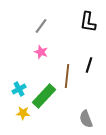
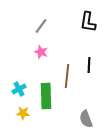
black line: rotated 14 degrees counterclockwise
green rectangle: moved 2 px right; rotated 45 degrees counterclockwise
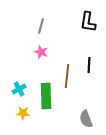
gray line: rotated 21 degrees counterclockwise
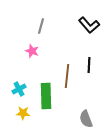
black L-shape: moved 1 px right, 3 px down; rotated 50 degrees counterclockwise
pink star: moved 9 px left, 1 px up
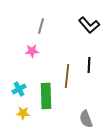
pink star: rotated 24 degrees counterclockwise
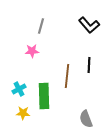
green rectangle: moved 2 px left
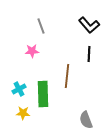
gray line: rotated 35 degrees counterclockwise
black line: moved 11 px up
green rectangle: moved 1 px left, 2 px up
gray semicircle: moved 1 px down
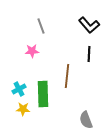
yellow star: moved 4 px up
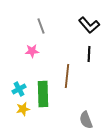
yellow star: rotated 16 degrees counterclockwise
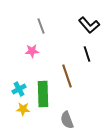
black line: moved 2 px left; rotated 21 degrees counterclockwise
brown line: rotated 25 degrees counterclockwise
yellow star: rotated 16 degrees clockwise
gray semicircle: moved 19 px left
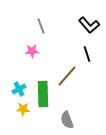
brown line: rotated 60 degrees clockwise
